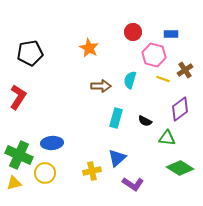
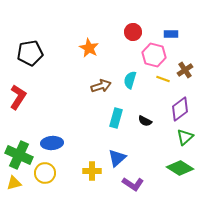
brown arrow: rotated 18 degrees counterclockwise
green triangle: moved 18 px right, 1 px up; rotated 48 degrees counterclockwise
yellow cross: rotated 12 degrees clockwise
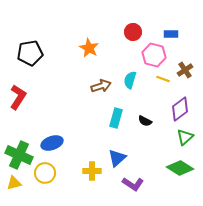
blue ellipse: rotated 15 degrees counterclockwise
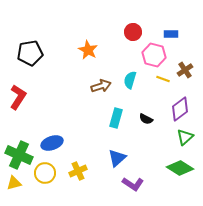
orange star: moved 1 px left, 2 px down
black semicircle: moved 1 px right, 2 px up
yellow cross: moved 14 px left; rotated 24 degrees counterclockwise
